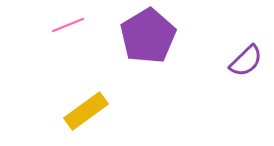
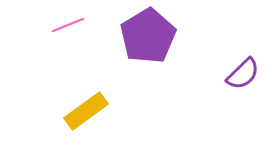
purple semicircle: moved 3 px left, 13 px down
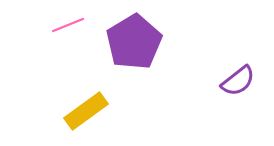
purple pentagon: moved 14 px left, 6 px down
purple semicircle: moved 5 px left, 7 px down; rotated 6 degrees clockwise
